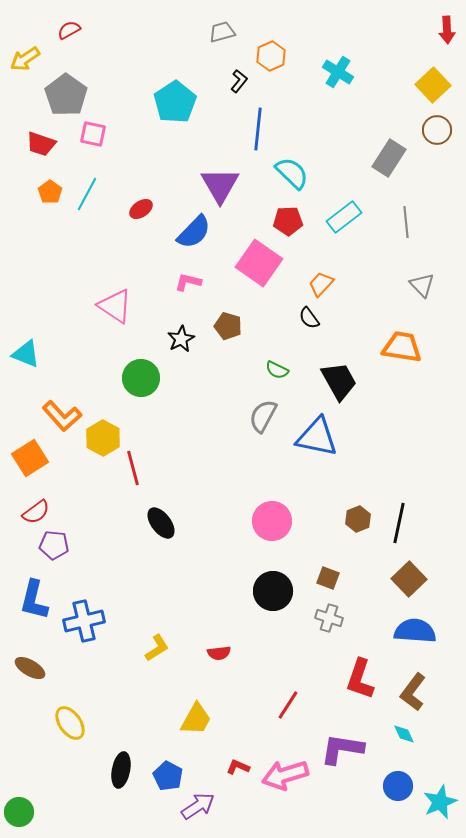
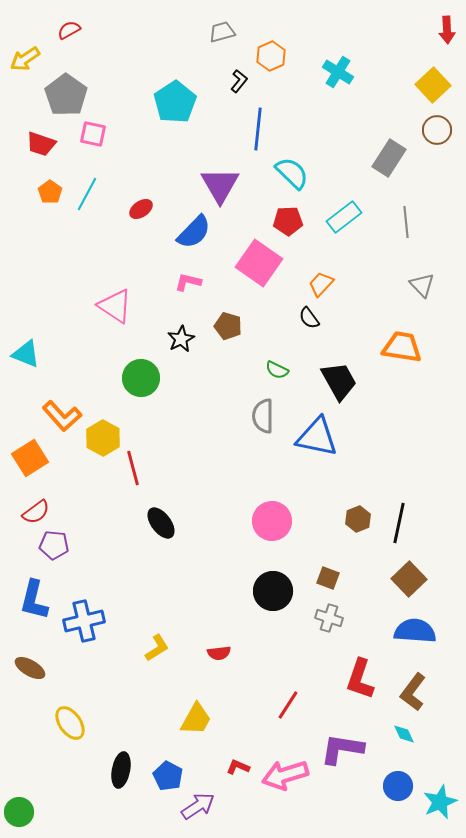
gray semicircle at (263, 416): rotated 28 degrees counterclockwise
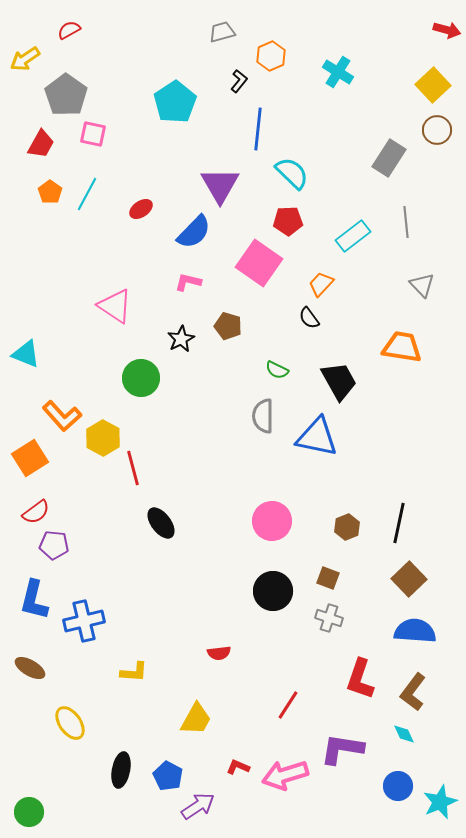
red arrow at (447, 30): rotated 72 degrees counterclockwise
red trapezoid at (41, 144): rotated 80 degrees counterclockwise
cyan rectangle at (344, 217): moved 9 px right, 19 px down
brown hexagon at (358, 519): moved 11 px left, 8 px down
yellow L-shape at (157, 648): moved 23 px left, 24 px down; rotated 36 degrees clockwise
green circle at (19, 812): moved 10 px right
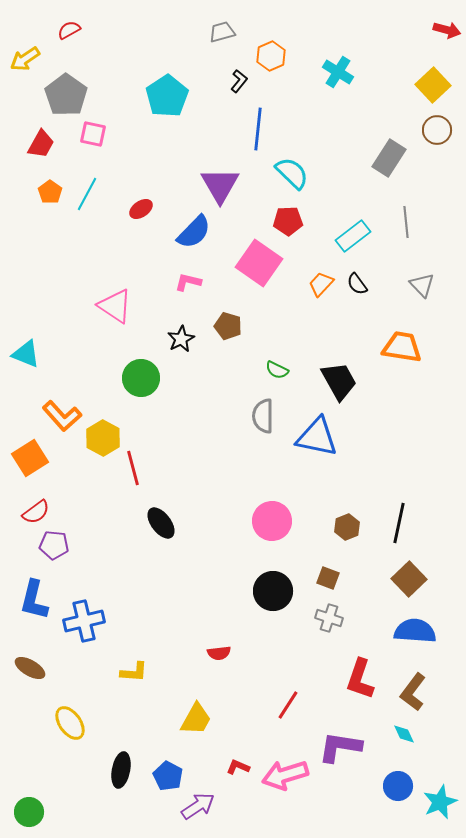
cyan pentagon at (175, 102): moved 8 px left, 6 px up
black semicircle at (309, 318): moved 48 px right, 34 px up
purple L-shape at (342, 749): moved 2 px left, 2 px up
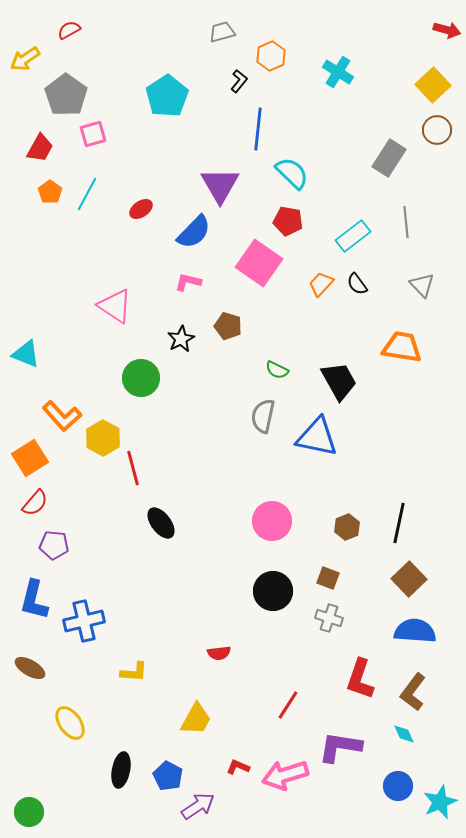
pink square at (93, 134): rotated 28 degrees counterclockwise
red trapezoid at (41, 144): moved 1 px left, 4 px down
red pentagon at (288, 221): rotated 12 degrees clockwise
gray semicircle at (263, 416): rotated 12 degrees clockwise
red semicircle at (36, 512): moved 1 px left, 9 px up; rotated 12 degrees counterclockwise
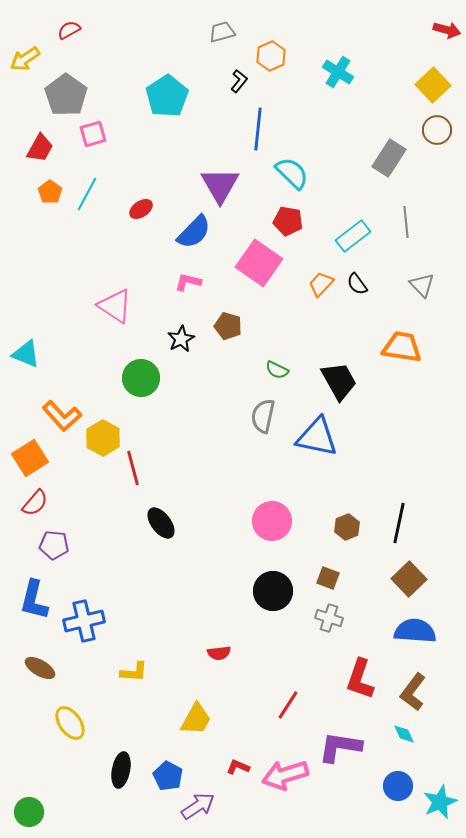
brown ellipse at (30, 668): moved 10 px right
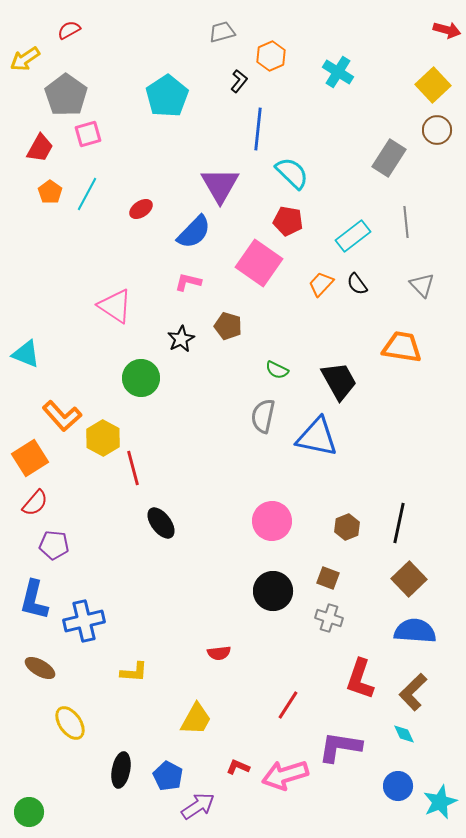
pink square at (93, 134): moved 5 px left
brown L-shape at (413, 692): rotated 9 degrees clockwise
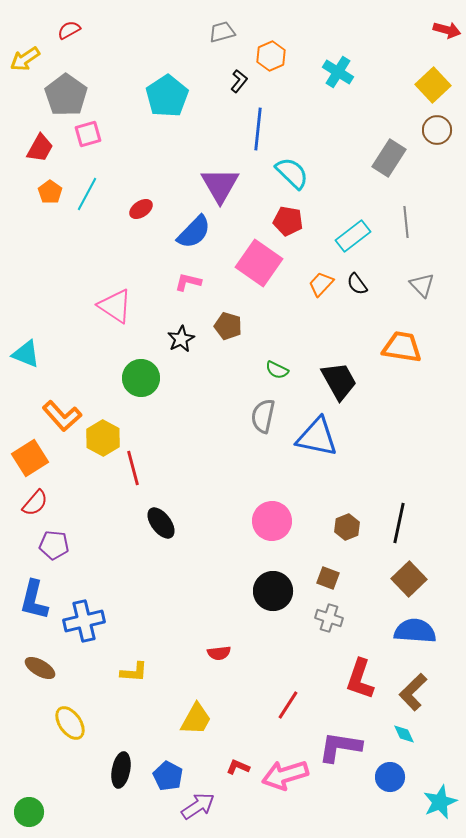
blue circle at (398, 786): moved 8 px left, 9 px up
